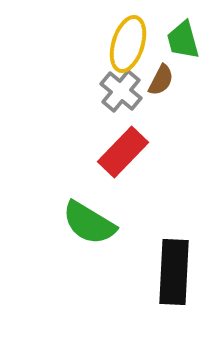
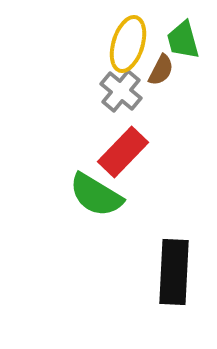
brown semicircle: moved 10 px up
green semicircle: moved 7 px right, 28 px up
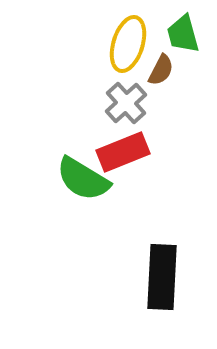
green trapezoid: moved 6 px up
gray cross: moved 5 px right, 12 px down; rotated 9 degrees clockwise
red rectangle: rotated 24 degrees clockwise
green semicircle: moved 13 px left, 16 px up
black rectangle: moved 12 px left, 5 px down
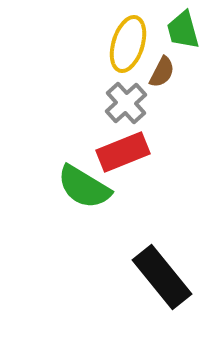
green trapezoid: moved 4 px up
brown semicircle: moved 1 px right, 2 px down
green semicircle: moved 1 px right, 8 px down
black rectangle: rotated 42 degrees counterclockwise
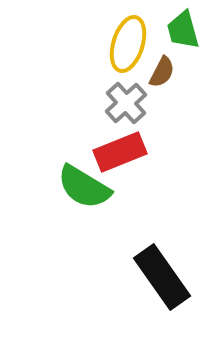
red rectangle: moved 3 px left
black rectangle: rotated 4 degrees clockwise
